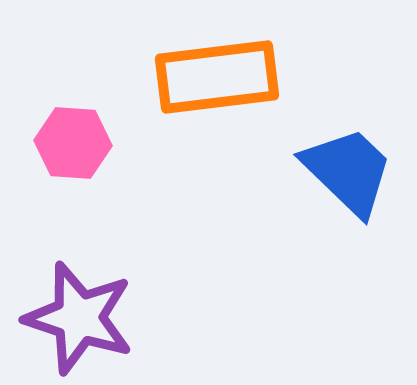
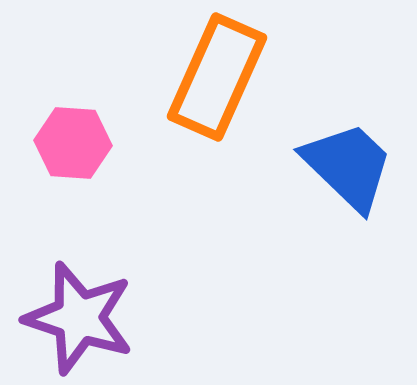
orange rectangle: rotated 59 degrees counterclockwise
blue trapezoid: moved 5 px up
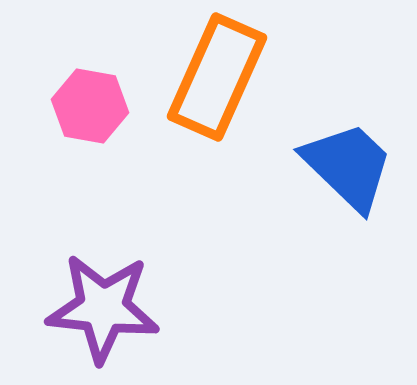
pink hexagon: moved 17 px right, 37 px up; rotated 6 degrees clockwise
purple star: moved 24 px right, 10 px up; rotated 12 degrees counterclockwise
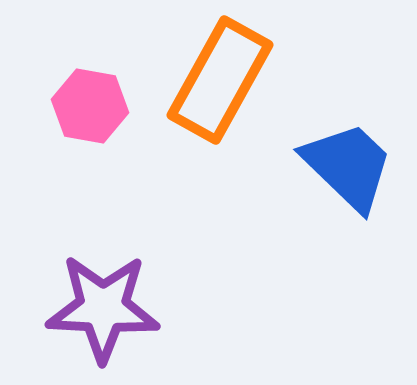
orange rectangle: moved 3 px right, 3 px down; rotated 5 degrees clockwise
purple star: rotated 3 degrees counterclockwise
